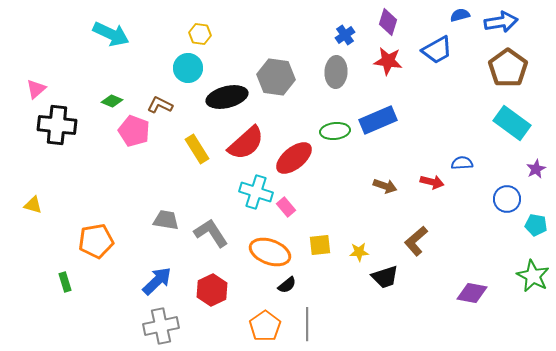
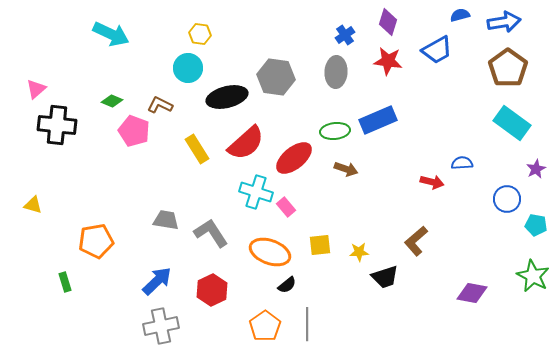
blue arrow at (501, 22): moved 3 px right
brown arrow at (385, 186): moved 39 px left, 17 px up
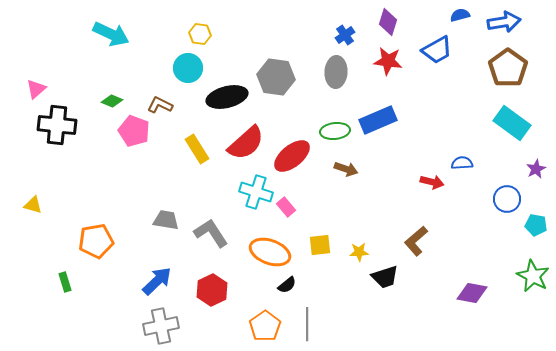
red ellipse at (294, 158): moved 2 px left, 2 px up
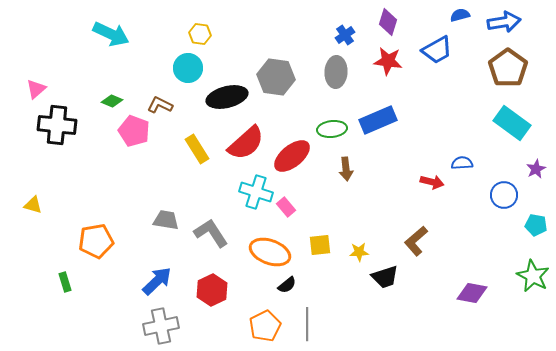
green ellipse at (335, 131): moved 3 px left, 2 px up
brown arrow at (346, 169): rotated 65 degrees clockwise
blue circle at (507, 199): moved 3 px left, 4 px up
orange pentagon at (265, 326): rotated 8 degrees clockwise
